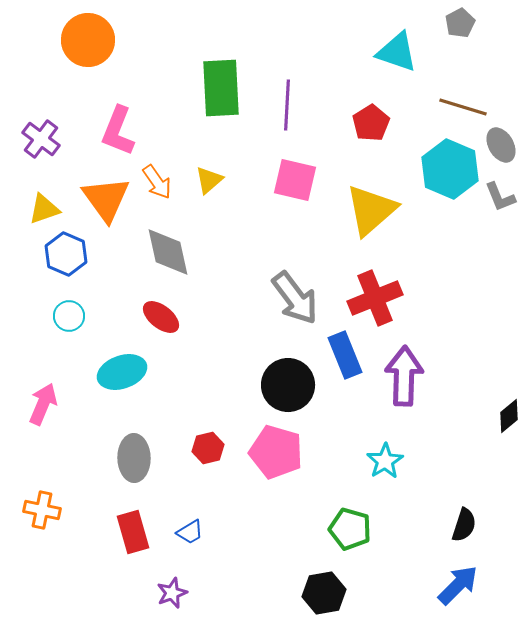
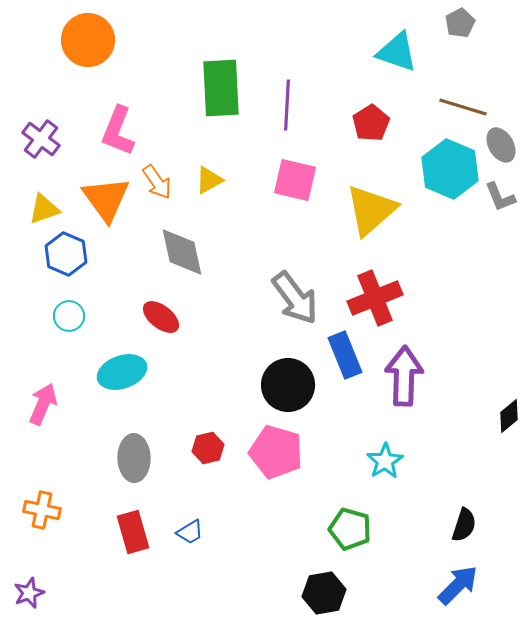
yellow triangle at (209, 180): rotated 12 degrees clockwise
gray diamond at (168, 252): moved 14 px right
purple star at (172, 593): moved 143 px left
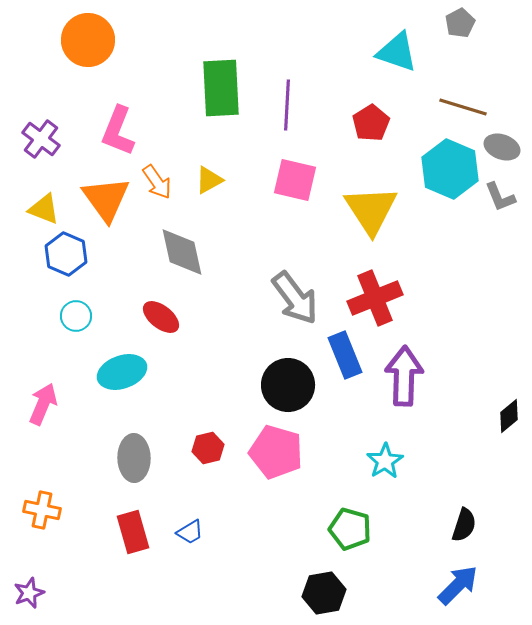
gray ellipse at (501, 145): moved 1 px right, 2 px down; rotated 40 degrees counterclockwise
yellow triangle at (44, 209): rotated 40 degrees clockwise
yellow triangle at (371, 210): rotated 22 degrees counterclockwise
cyan circle at (69, 316): moved 7 px right
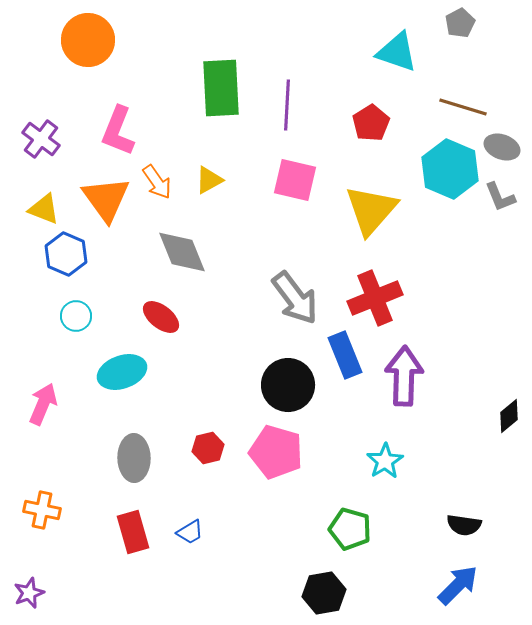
yellow triangle at (371, 210): rotated 14 degrees clockwise
gray diamond at (182, 252): rotated 10 degrees counterclockwise
black semicircle at (464, 525): rotated 80 degrees clockwise
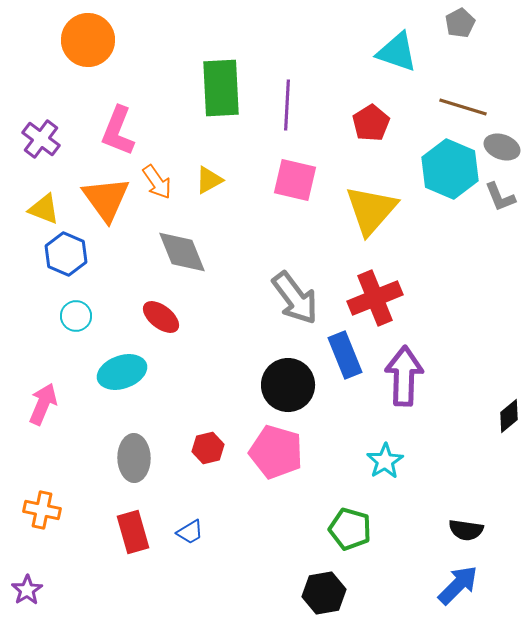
black semicircle at (464, 525): moved 2 px right, 5 px down
purple star at (29, 593): moved 2 px left, 3 px up; rotated 12 degrees counterclockwise
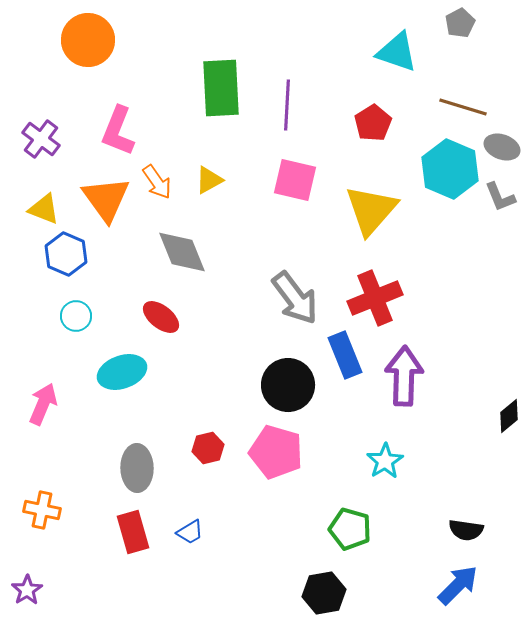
red pentagon at (371, 123): moved 2 px right
gray ellipse at (134, 458): moved 3 px right, 10 px down
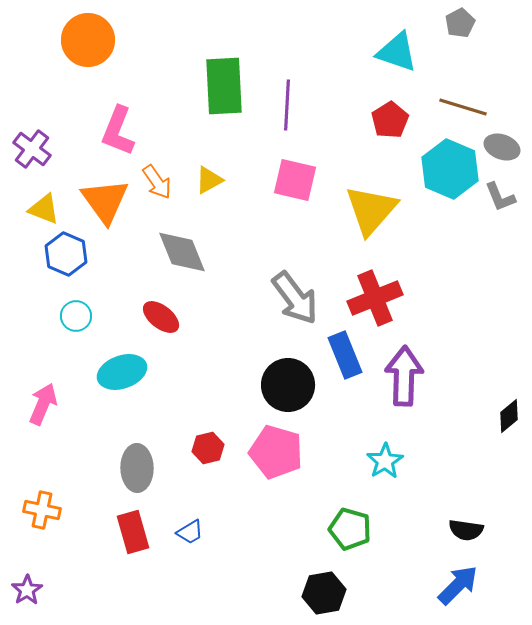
green rectangle at (221, 88): moved 3 px right, 2 px up
red pentagon at (373, 123): moved 17 px right, 3 px up
purple cross at (41, 139): moved 9 px left, 10 px down
orange triangle at (106, 199): moved 1 px left, 2 px down
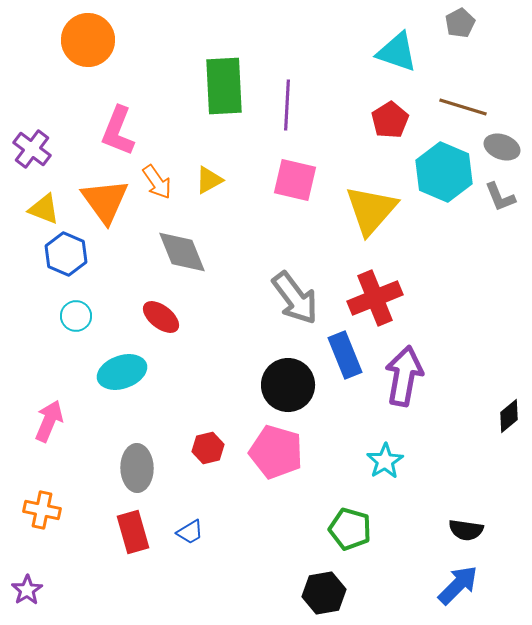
cyan hexagon at (450, 169): moved 6 px left, 3 px down
purple arrow at (404, 376): rotated 8 degrees clockwise
pink arrow at (43, 404): moved 6 px right, 17 px down
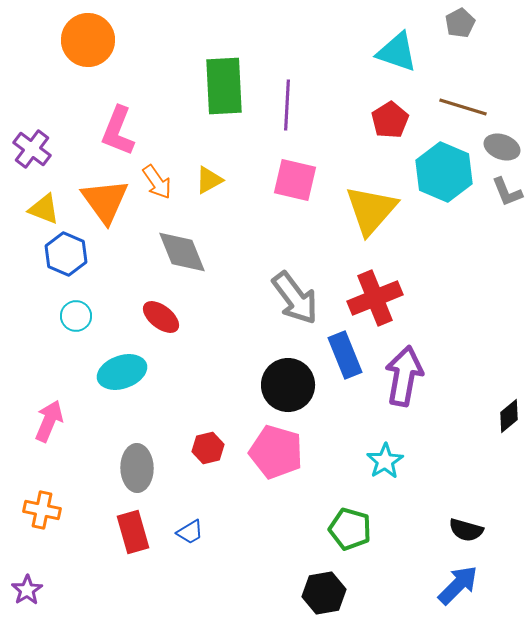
gray L-shape at (500, 197): moved 7 px right, 5 px up
black semicircle at (466, 530): rotated 8 degrees clockwise
